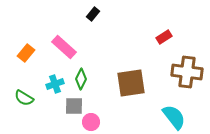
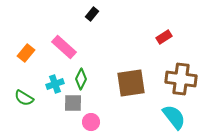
black rectangle: moved 1 px left
brown cross: moved 6 px left, 7 px down
gray square: moved 1 px left, 3 px up
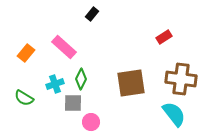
cyan semicircle: moved 3 px up
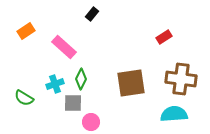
orange rectangle: moved 22 px up; rotated 18 degrees clockwise
cyan semicircle: rotated 56 degrees counterclockwise
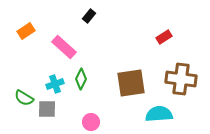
black rectangle: moved 3 px left, 2 px down
gray square: moved 26 px left, 6 px down
cyan semicircle: moved 15 px left
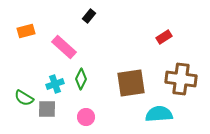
orange rectangle: rotated 18 degrees clockwise
pink circle: moved 5 px left, 5 px up
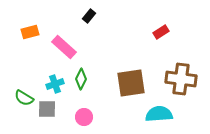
orange rectangle: moved 4 px right, 1 px down
red rectangle: moved 3 px left, 5 px up
pink circle: moved 2 px left
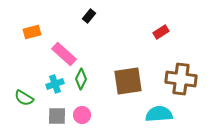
orange rectangle: moved 2 px right
pink rectangle: moved 7 px down
brown square: moved 3 px left, 2 px up
gray square: moved 10 px right, 7 px down
pink circle: moved 2 px left, 2 px up
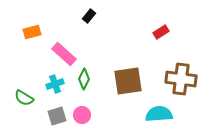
green diamond: moved 3 px right
gray square: rotated 18 degrees counterclockwise
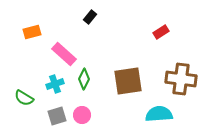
black rectangle: moved 1 px right, 1 px down
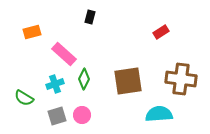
black rectangle: rotated 24 degrees counterclockwise
